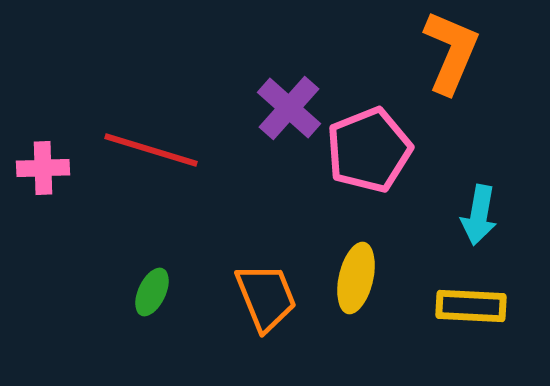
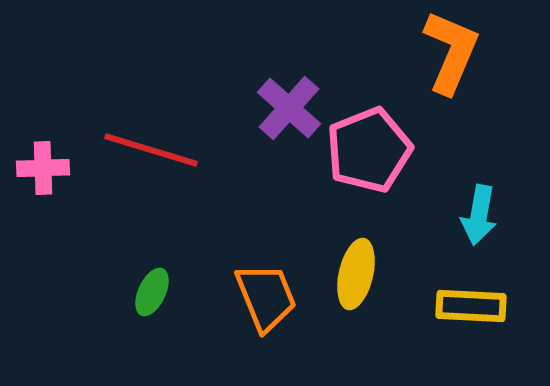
yellow ellipse: moved 4 px up
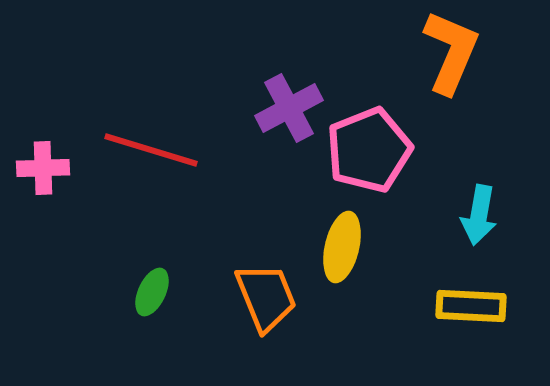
purple cross: rotated 20 degrees clockwise
yellow ellipse: moved 14 px left, 27 px up
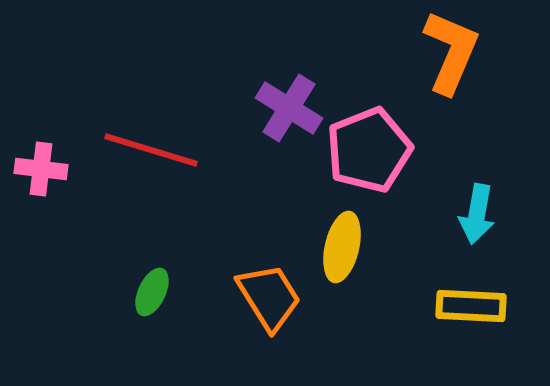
purple cross: rotated 30 degrees counterclockwise
pink cross: moved 2 px left, 1 px down; rotated 9 degrees clockwise
cyan arrow: moved 2 px left, 1 px up
orange trapezoid: moved 3 px right; rotated 10 degrees counterclockwise
